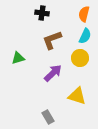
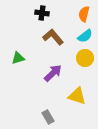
cyan semicircle: rotated 28 degrees clockwise
brown L-shape: moved 1 px right, 3 px up; rotated 70 degrees clockwise
yellow circle: moved 5 px right
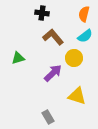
yellow circle: moved 11 px left
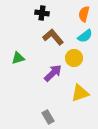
yellow triangle: moved 3 px right, 3 px up; rotated 36 degrees counterclockwise
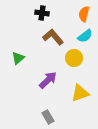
green triangle: rotated 24 degrees counterclockwise
purple arrow: moved 5 px left, 7 px down
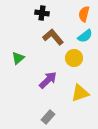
gray rectangle: rotated 72 degrees clockwise
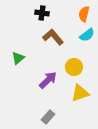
cyan semicircle: moved 2 px right, 1 px up
yellow circle: moved 9 px down
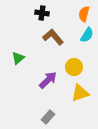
cyan semicircle: rotated 21 degrees counterclockwise
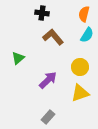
yellow circle: moved 6 px right
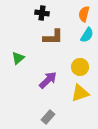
brown L-shape: rotated 130 degrees clockwise
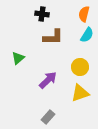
black cross: moved 1 px down
